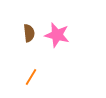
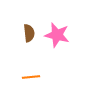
orange line: rotated 54 degrees clockwise
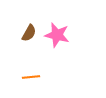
brown semicircle: rotated 36 degrees clockwise
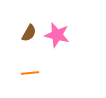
orange line: moved 1 px left, 4 px up
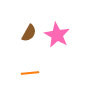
pink star: rotated 15 degrees clockwise
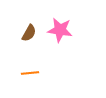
pink star: moved 3 px right, 5 px up; rotated 20 degrees counterclockwise
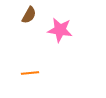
brown semicircle: moved 18 px up
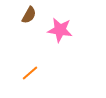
orange line: rotated 36 degrees counterclockwise
